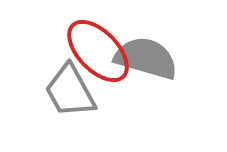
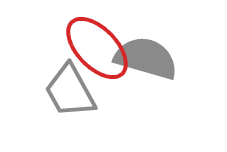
red ellipse: moved 1 px left, 3 px up
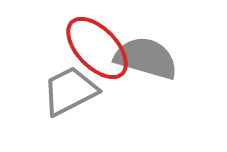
gray trapezoid: rotated 92 degrees clockwise
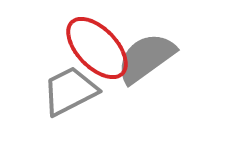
gray semicircle: rotated 52 degrees counterclockwise
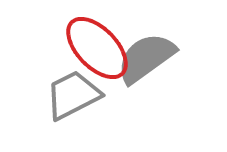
gray trapezoid: moved 3 px right, 4 px down
